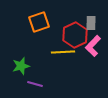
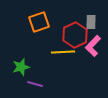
gray rectangle: moved 1 px up
green star: moved 1 px down
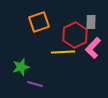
pink L-shape: moved 2 px down
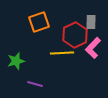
yellow line: moved 1 px left, 1 px down
green star: moved 5 px left, 6 px up
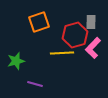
red hexagon: rotated 10 degrees clockwise
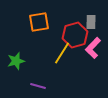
orange square: rotated 10 degrees clockwise
yellow line: rotated 55 degrees counterclockwise
purple line: moved 3 px right, 2 px down
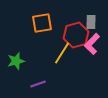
orange square: moved 3 px right, 1 px down
red hexagon: moved 1 px right
pink L-shape: moved 1 px left, 4 px up
purple line: moved 2 px up; rotated 35 degrees counterclockwise
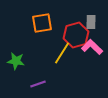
pink L-shape: moved 3 px down; rotated 90 degrees clockwise
green star: rotated 24 degrees clockwise
